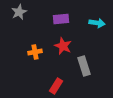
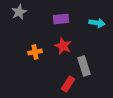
red rectangle: moved 12 px right, 2 px up
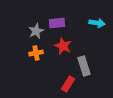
gray star: moved 17 px right, 19 px down
purple rectangle: moved 4 px left, 4 px down
orange cross: moved 1 px right, 1 px down
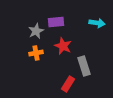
purple rectangle: moved 1 px left, 1 px up
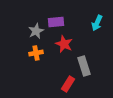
cyan arrow: rotated 105 degrees clockwise
red star: moved 1 px right, 2 px up
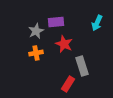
gray rectangle: moved 2 px left
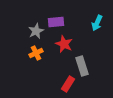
orange cross: rotated 16 degrees counterclockwise
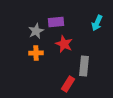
orange cross: rotated 24 degrees clockwise
gray rectangle: moved 2 px right; rotated 24 degrees clockwise
